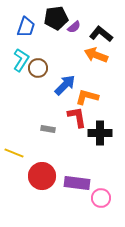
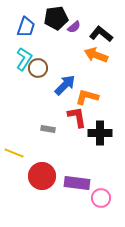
cyan L-shape: moved 3 px right, 1 px up
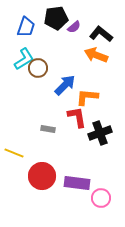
cyan L-shape: rotated 25 degrees clockwise
orange L-shape: rotated 10 degrees counterclockwise
black cross: rotated 20 degrees counterclockwise
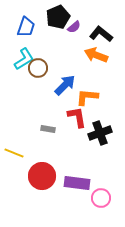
black pentagon: moved 2 px right, 1 px up; rotated 15 degrees counterclockwise
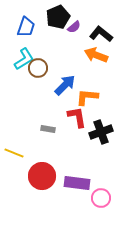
black cross: moved 1 px right, 1 px up
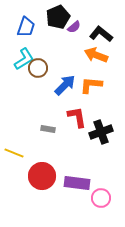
orange L-shape: moved 4 px right, 12 px up
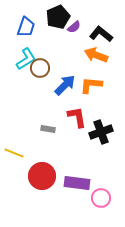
cyan L-shape: moved 2 px right
brown circle: moved 2 px right
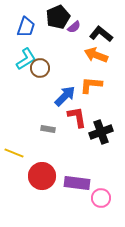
blue arrow: moved 11 px down
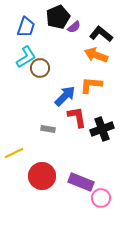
cyan L-shape: moved 2 px up
black cross: moved 1 px right, 3 px up
yellow line: rotated 48 degrees counterclockwise
purple rectangle: moved 4 px right, 1 px up; rotated 15 degrees clockwise
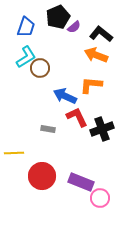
blue arrow: rotated 110 degrees counterclockwise
red L-shape: rotated 15 degrees counterclockwise
yellow line: rotated 24 degrees clockwise
pink circle: moved 1 px left
